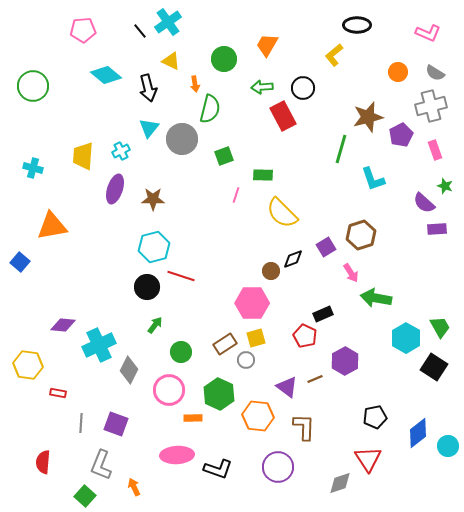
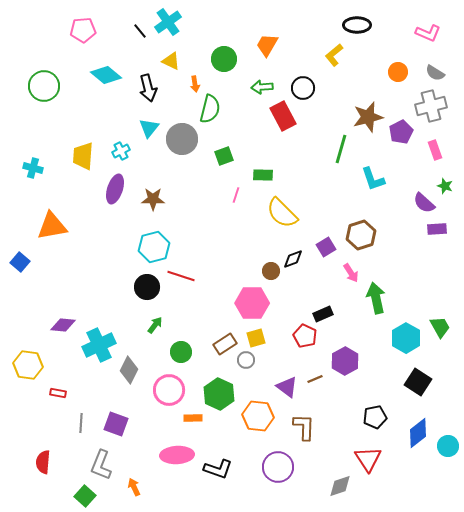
green circle at (33, 86): moved 11 px right
purple pentagon at (401, 135): moved 3 px up
green arrow at (376, 298): rotated 68 degrees clockwise
black square at (434, 367): moved 16 px left, 15 px down
gray diamond at (340, 483): moved 3 px down
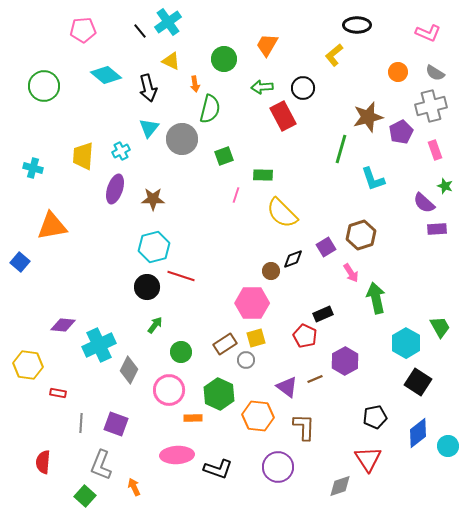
cyan hexagon at (406, 338): moved 5 px down
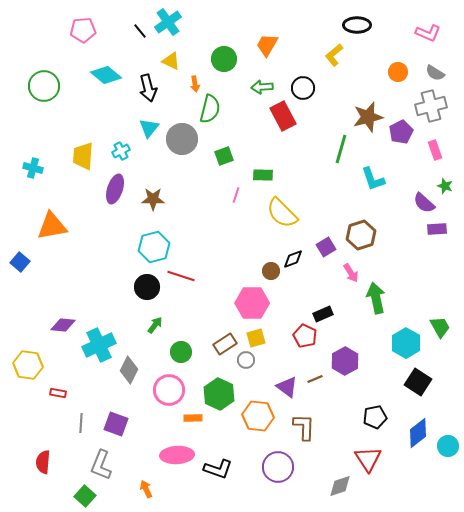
orange arrow at (134, 487): moved 12 px right, 2 px down
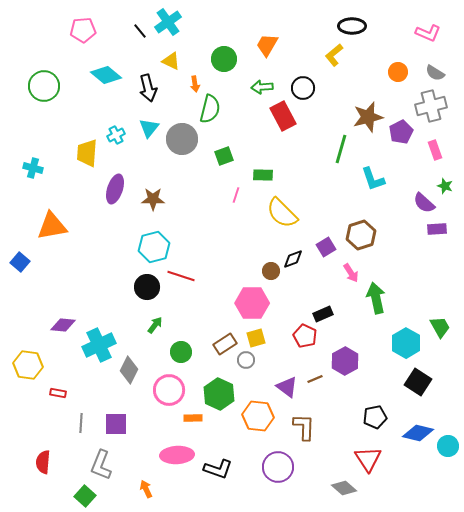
black ellipse at (357, 25): moved 5 px left, 1 px down
cyan cross at (121, 151): moved 5 px left, 16 px up
yellow trapezoid at (83, 156): moved 4 px right, 3 px up
purple square at (116, 424): rotated 20 degrees counterclockwise
blue diamond at (418, 433): rotated 52 degrees clockwise
gray diamond at (340, 486): moved 4 px right, 2 px down; rotated 60 degrees clockwise
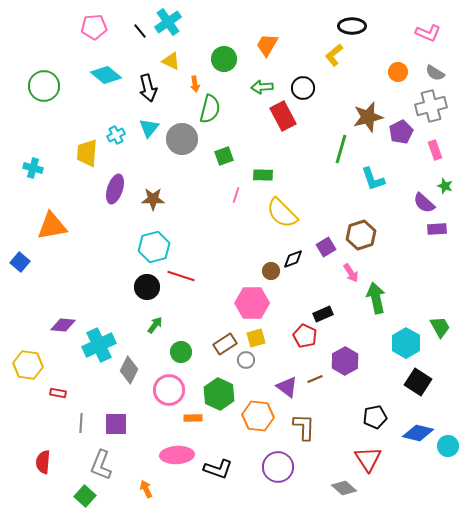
pink pentagon at (83, 30): moved 11 px right, 3 px up
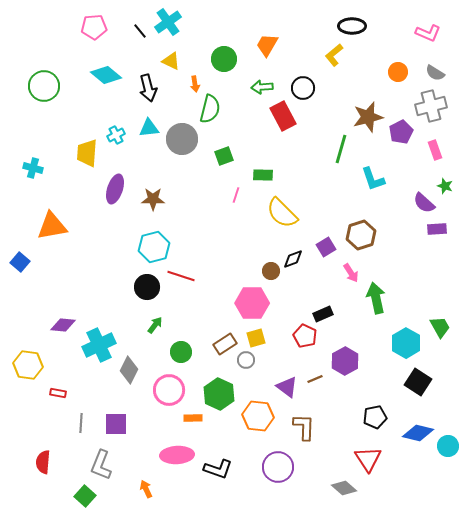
cyan triangle at (149, 128): rotated 45 degrees clockwise
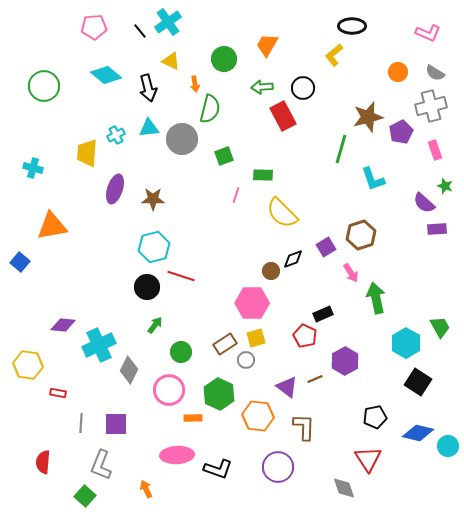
gray diamond at (344, 488): rotated 30 degrees clockwise
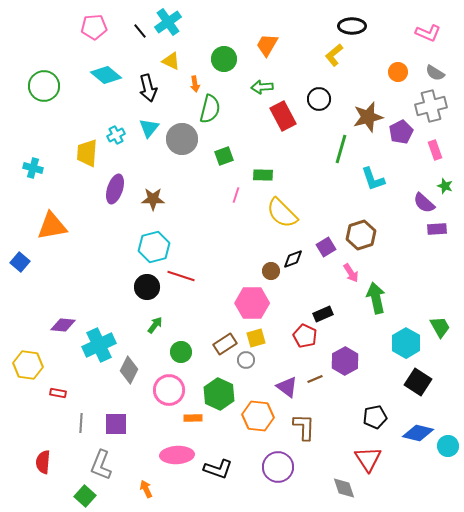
black circle at (303, 88): moved 16 px right, 11 px down
cyan triangle at (149, 128): rotated 45 degrees counterclockwise
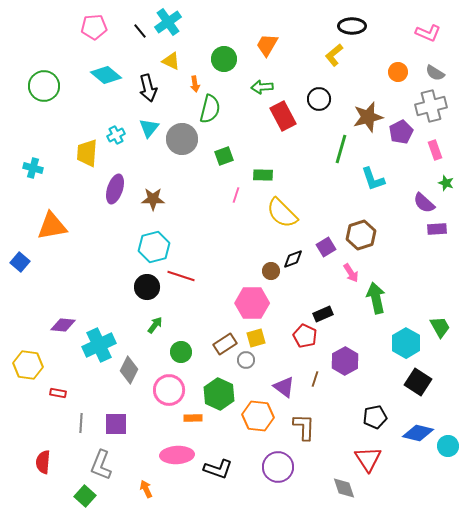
green star at (445, 186): moved 1 px right, 3 px up
brown line at (315, 379): rotated 49 degrees counterclockwise
purple triangle at (287, 387): moved 3 px left
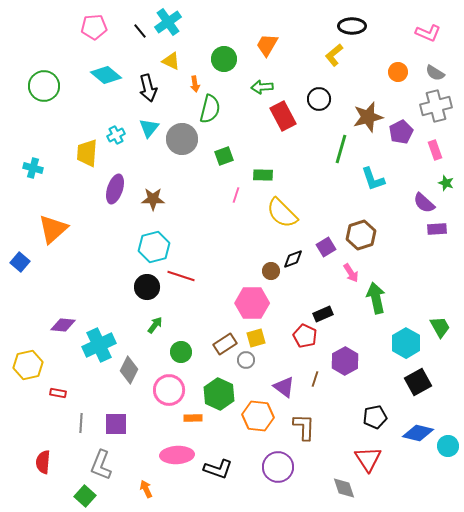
gray cross at (431, 106): moved 5 px right
orange triangle at (52, 226): moved 1 px right, 3 px down; rotated 32 degrees counterclockwise
yellow hexagon at (28, 365): rotated 20 degrees counterclockwise
black square at (418, 382): rotated 28 degrees clockwise
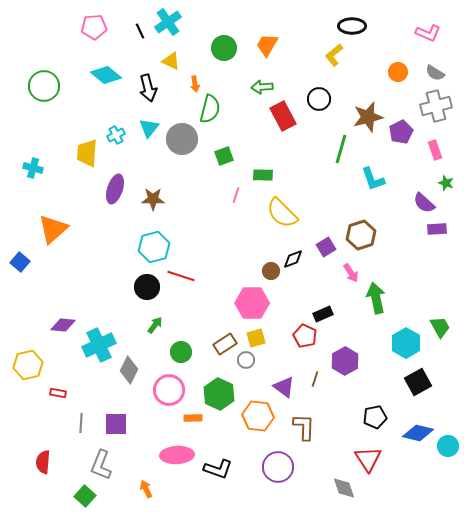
black line at (140, 31): rotated 14 degrees clockwise
green circle at (224, 59): moved 11 px up
